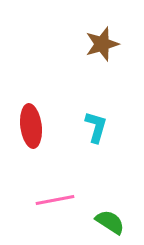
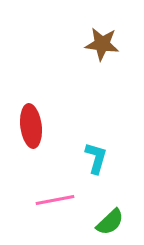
brown star: rotated 24 degrees clockwise
cyan L-shape: moved 31 px down
green semicircle: rotated 104 degrees clockwise
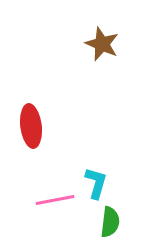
brown star: rotated 16 degrees clockwise
cyan L-shape: moved 25 px down
green semicircle: rotated 40 degrees counterclockwise
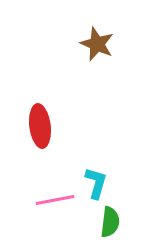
brown star: moved 5 px left
red ellipse: moved 9 px right
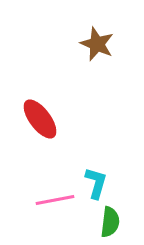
red ellipse: moved 7 px up; rotated 30 degrees counterclockwise
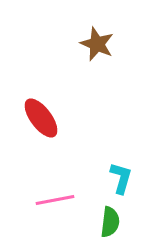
red ellipse: moved 1 px right, 1 px up
cyan L-shape: moved 25 px right, 5 px up
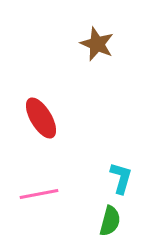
red ellipse: rotated 6 degrees clockwise
pink line: moved 16 px left, 6 px up
green semicircle: moved 1 px up; rotated 8 degrees clockwise
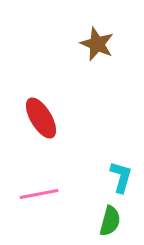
cyan L-shape: moved 1 px up
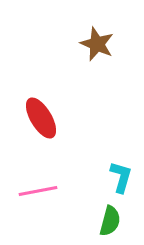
pink line: moved 1 px left, 3 px up
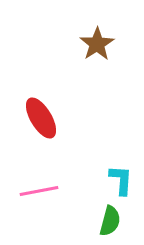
brown star: rotated 16 degrees clockwise
cyan L-shape: moved 3 px down; rotated 12 degrees counterclockwise
pink line: moved 1 px right
